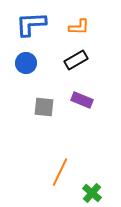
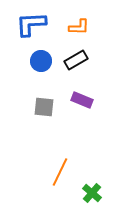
blue circle: moved 15 px right, 2 px up
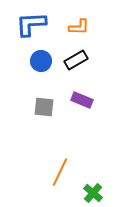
green cross: moved 1 px right
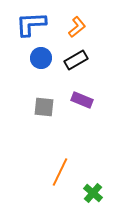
orange L-shape: moved 2 px left; rotated 40 degrees counterclockwise
blue circle: moved 3 px up
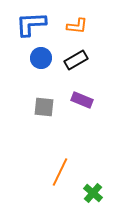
orange L-shape: moved 1 px up; rotated 45 degrees clockwise
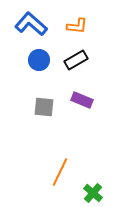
blue L-shape: rotated 44 degrees clockwise
blue circle: moved 2 px left, 2 px down
